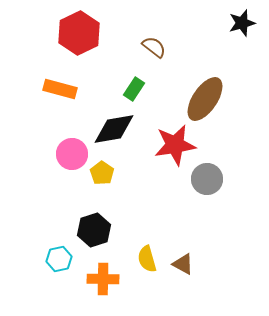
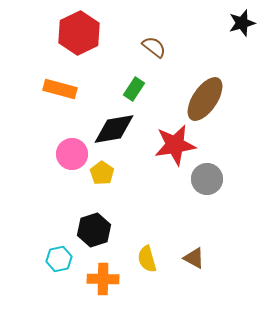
brown triangle: moved 11 px right, 6 px up
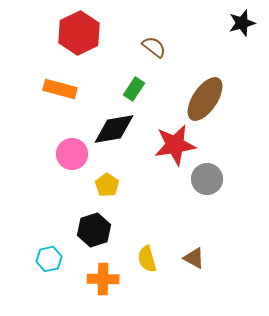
yellow pentagon: moved 5 px right, 12 px down
cyan hexagon: moved 10 px left
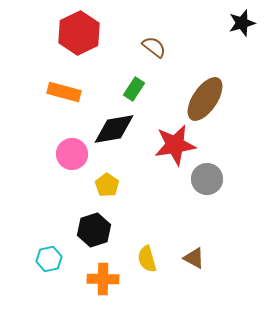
orange rectangle: moved 4 px right, 3 px down
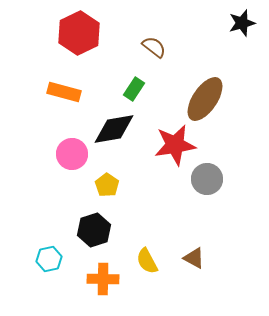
yellow semicircle: moved 2 px down; rotated 12 degrees counterclockwise
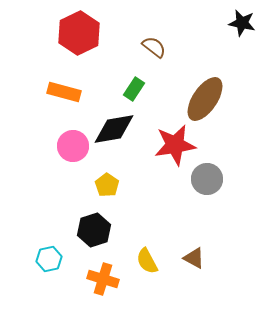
black star: rotated 28 degrees clockwise
pink circle: moved 1 px right, 8 px up
orange cross: rotated 16 degrees clockwise
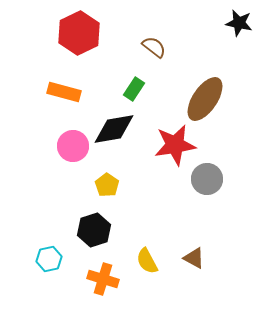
black star: moved 3 px left
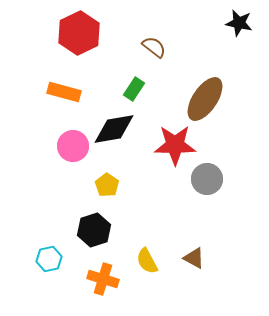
red star: rotated 9 degrees clockwise
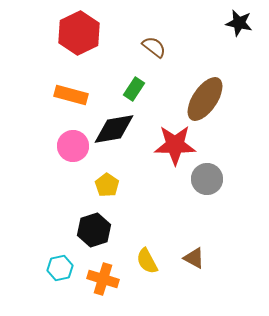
orange rectangle: moved 7 px right, 3 px down
cyan hexagon: moved 11 px right, 9 px down
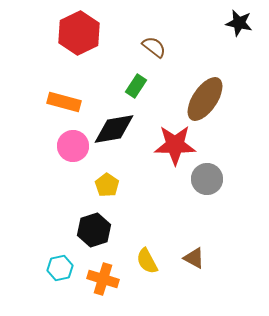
green rectangle: moved 2 px right, 3 px up
orange rectangle: moved 7 px left, 7 px down
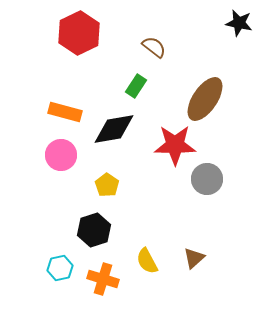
orange rectangle: moved 1 px right, 10 px down
pink circle: moved 12 px left, 9 px down
brown triangle: rotated 50 degrees clockwise
